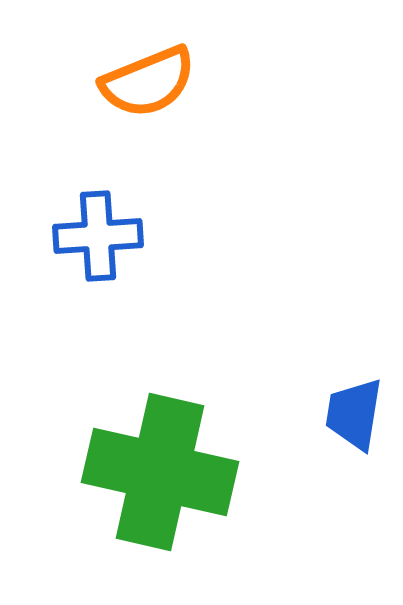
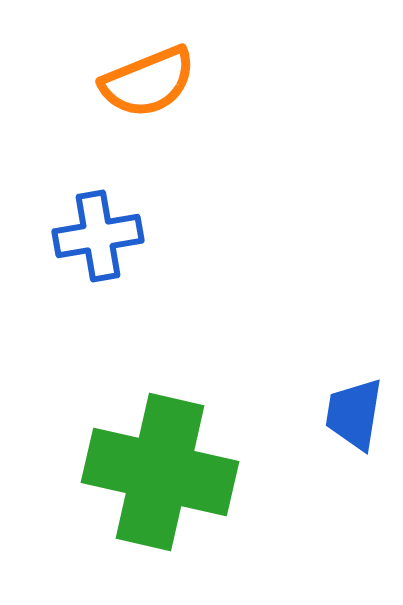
blue cross: rotated 6 degrees counterclockwise
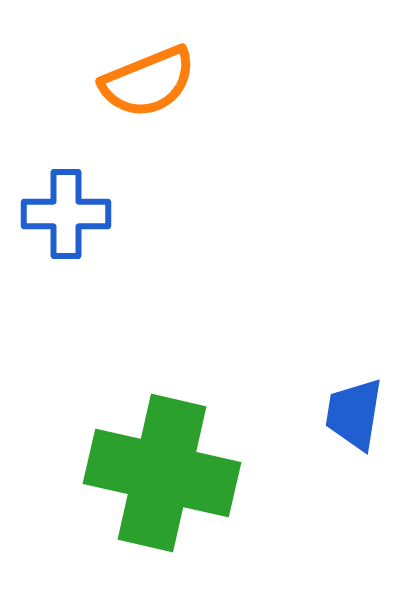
blue cross: moved 32 px left, 22 px up; rotated 10 degrees clockwise
green cross: moved 2 px right, 1 px down
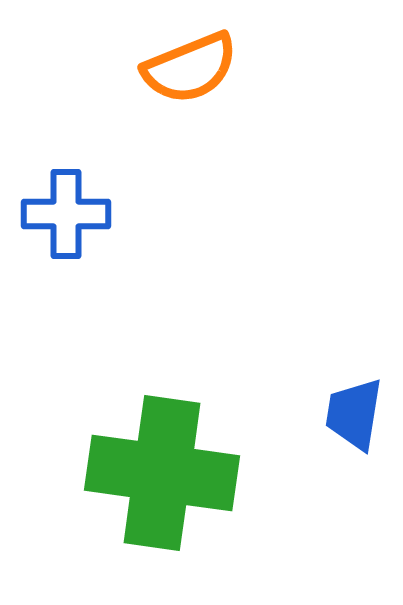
orange semicircle: moved 42 px right, 14 px up
green cross: rotated 5 degrees counterclockwise
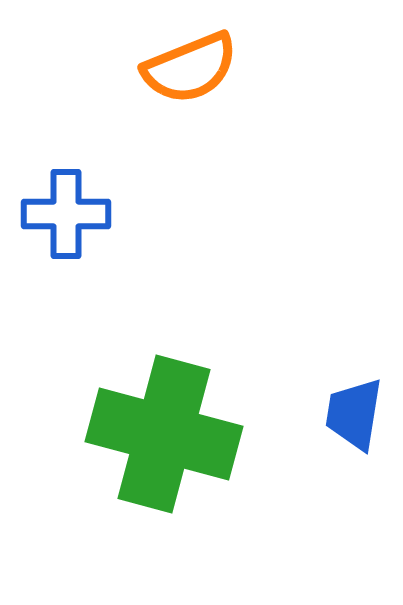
green cross: moved 2 px right, 39 px up; rotated 7 degrees clockwise
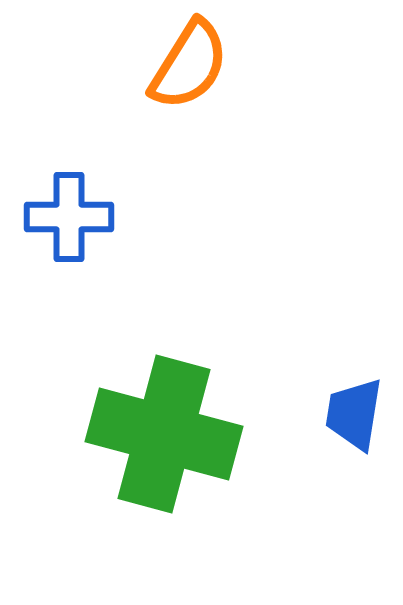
orange semicircle: moved 1 px left, 3 px up; rotated 36 degrees counterclockwise
blue cross: moved 3 px right, 3 px down
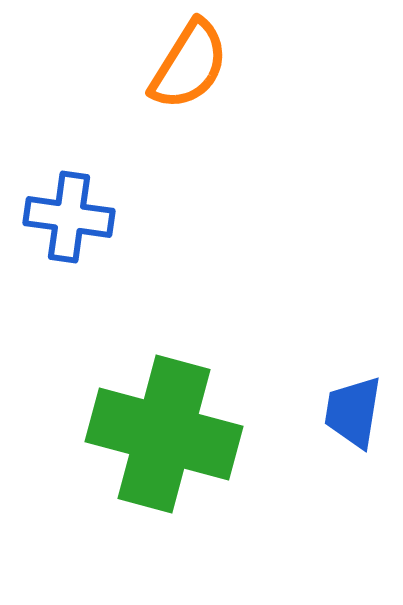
blue cross: rotated 8 degrees clockwise
blue trapezoid: moved 1 px left, 2 px up
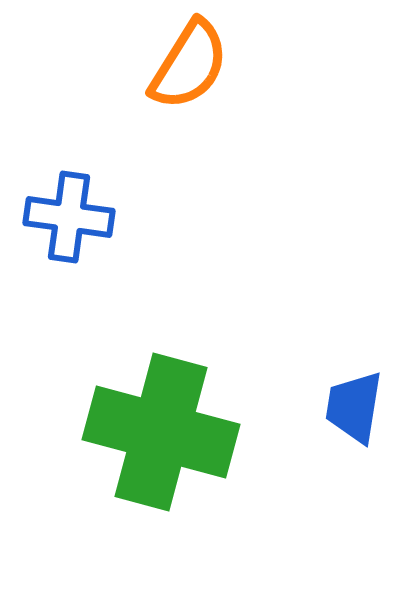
blue trapezoid: moved 1 px right, 5 px up
green cross: moved 3 px left, 2 px up
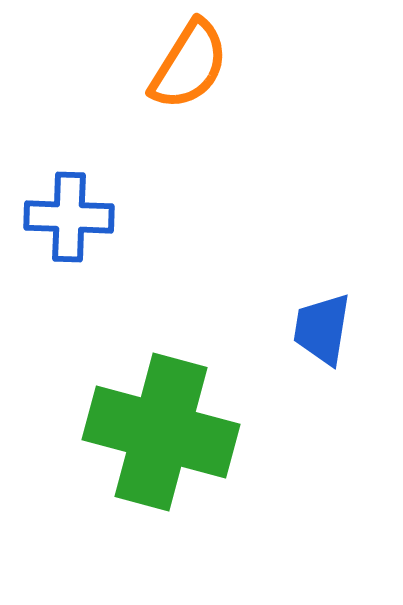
blue cross: rotated 6 degrees counterclockwise
blue trapezoid: moved 32 px left, 78 px up
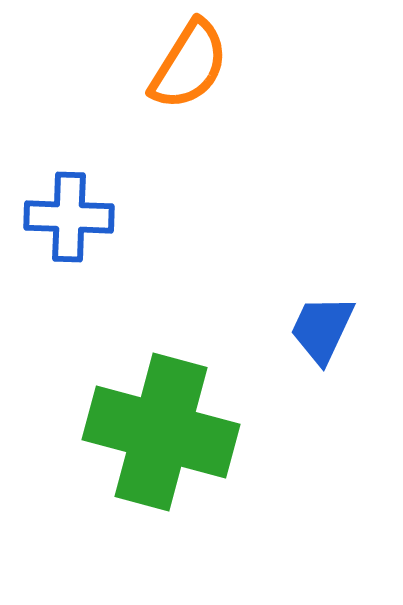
blue trapezoid: rotated 16 degrees clockwise
